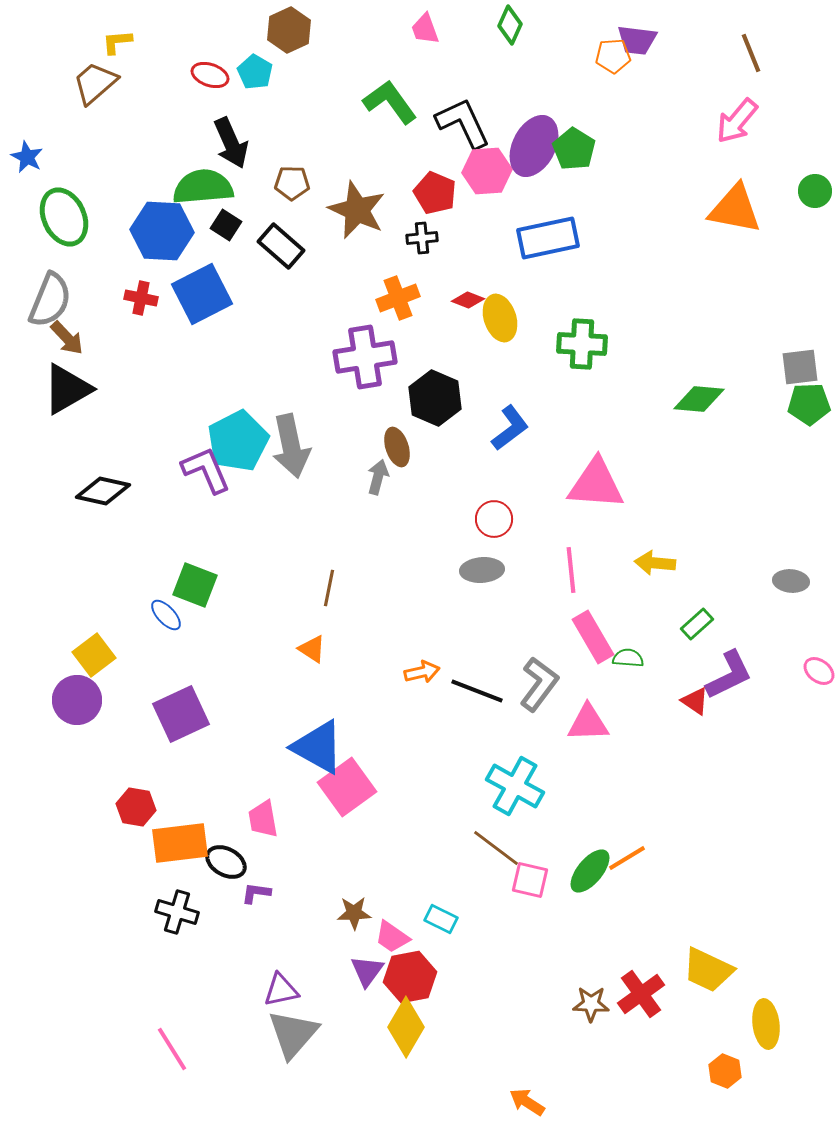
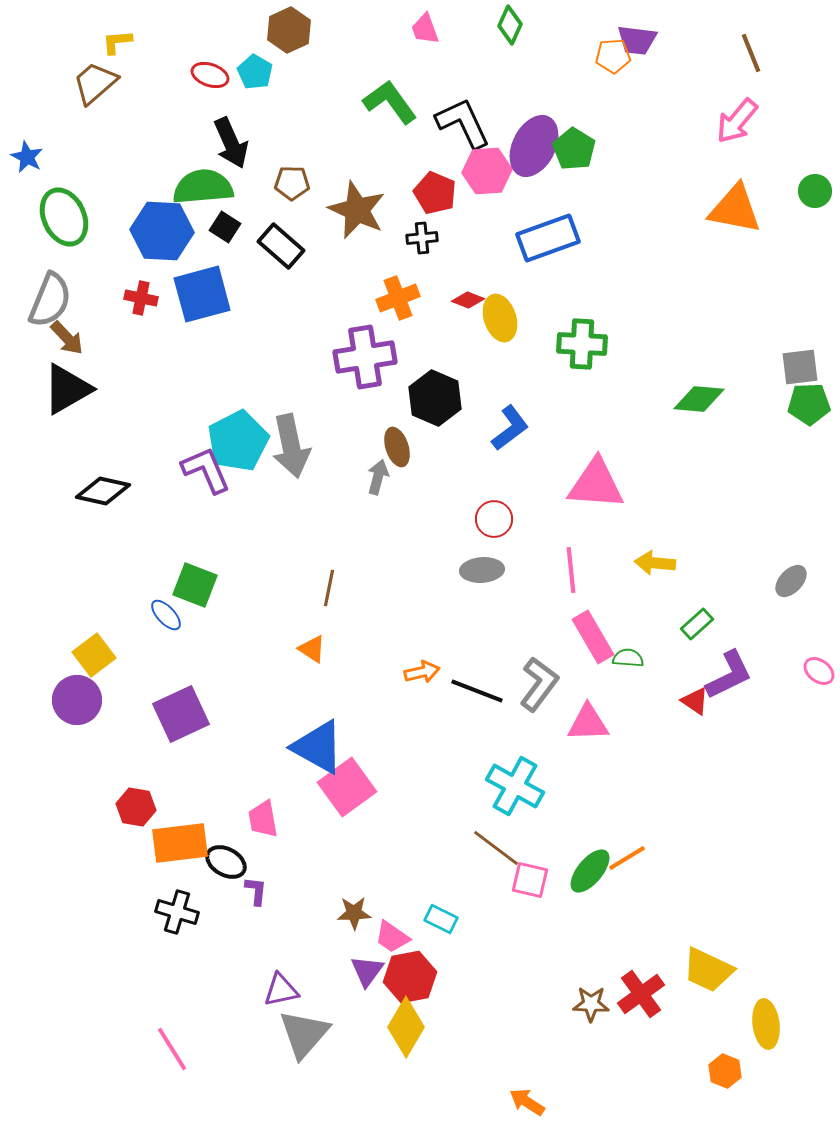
black square at (226, 225): moved 1 px left, 2 px down
blue rectangle at (548, 238): rotated 8 degrees counterclockwise
blue square at (202, 294): rotated 12 degrees clockwise
gray ellipse at (791, 581): rotated 52 degrees counterclockwise
purple L-shape at (256, 893): moved 2 px up; rotated 88 degrees clockwise
gray triangle at (293, 1034): moved 11 px right
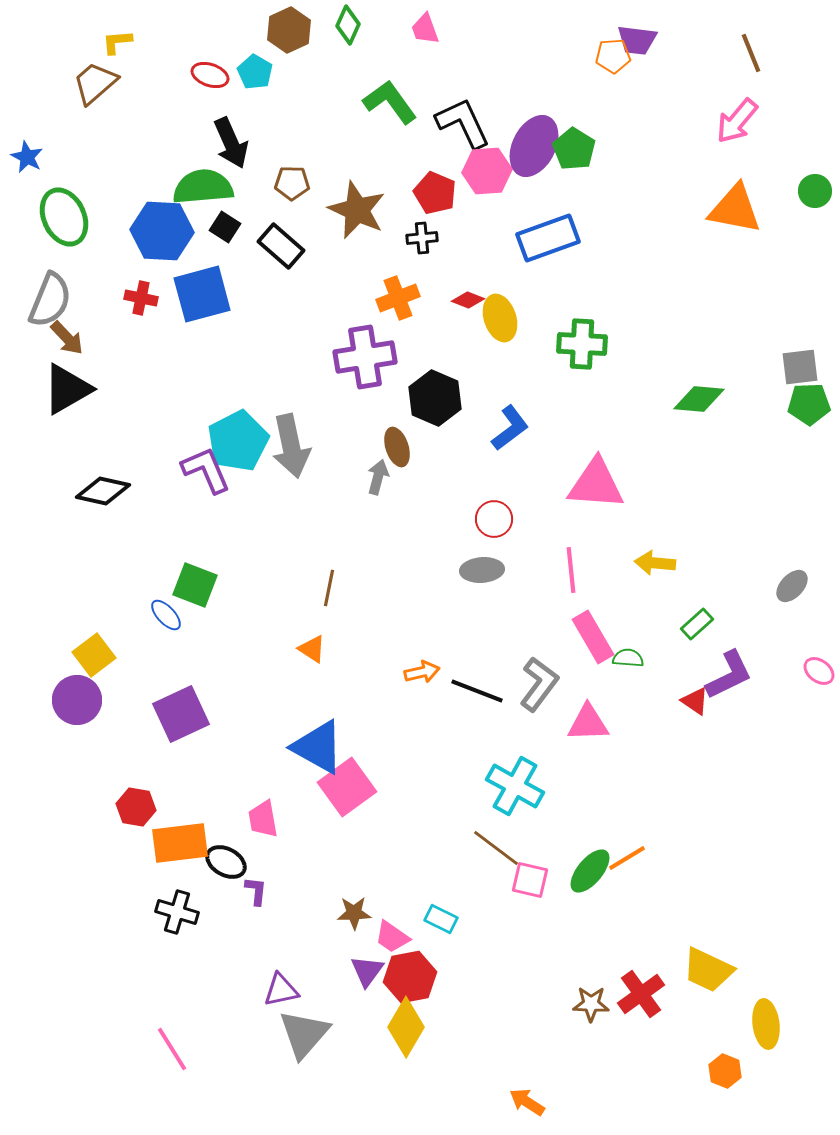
green diamond at (510, 25): moved 162 px left
gray ellipse at (791, 581): moved 1 px right, 5 px down
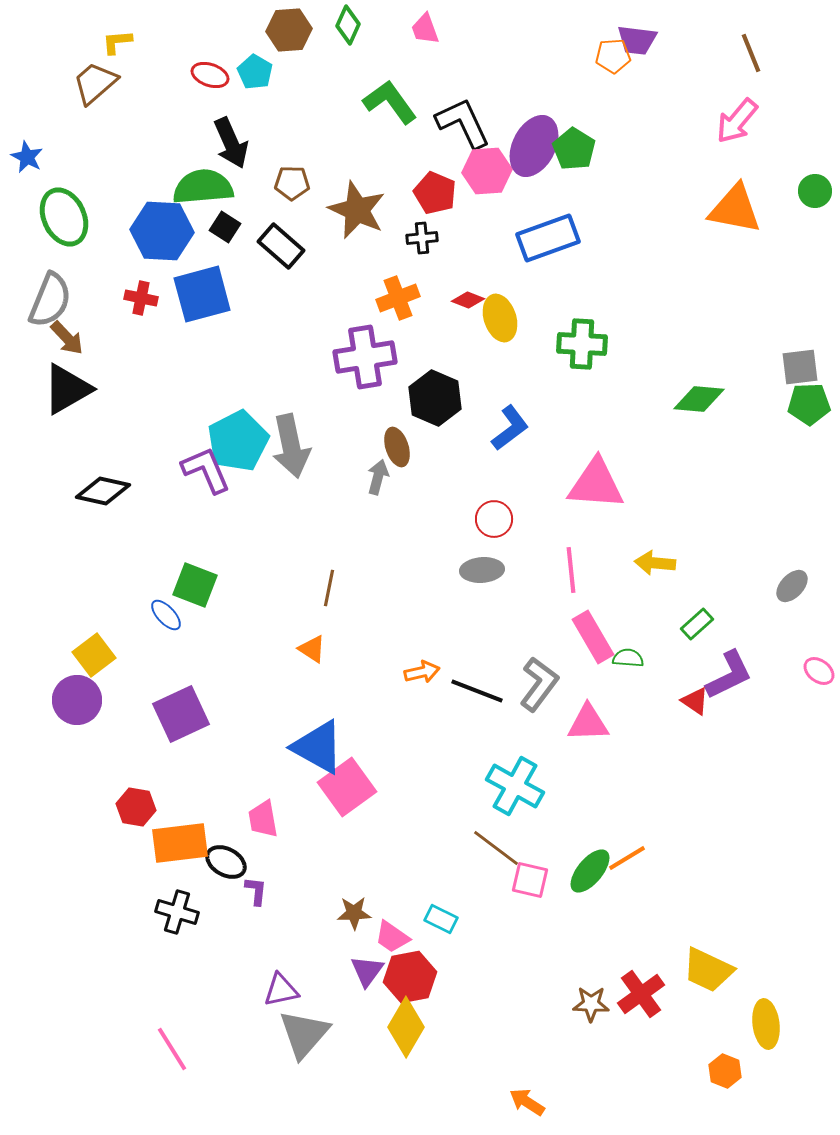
brown hexagon at (289, 30): rotated 21 degrees clockwise
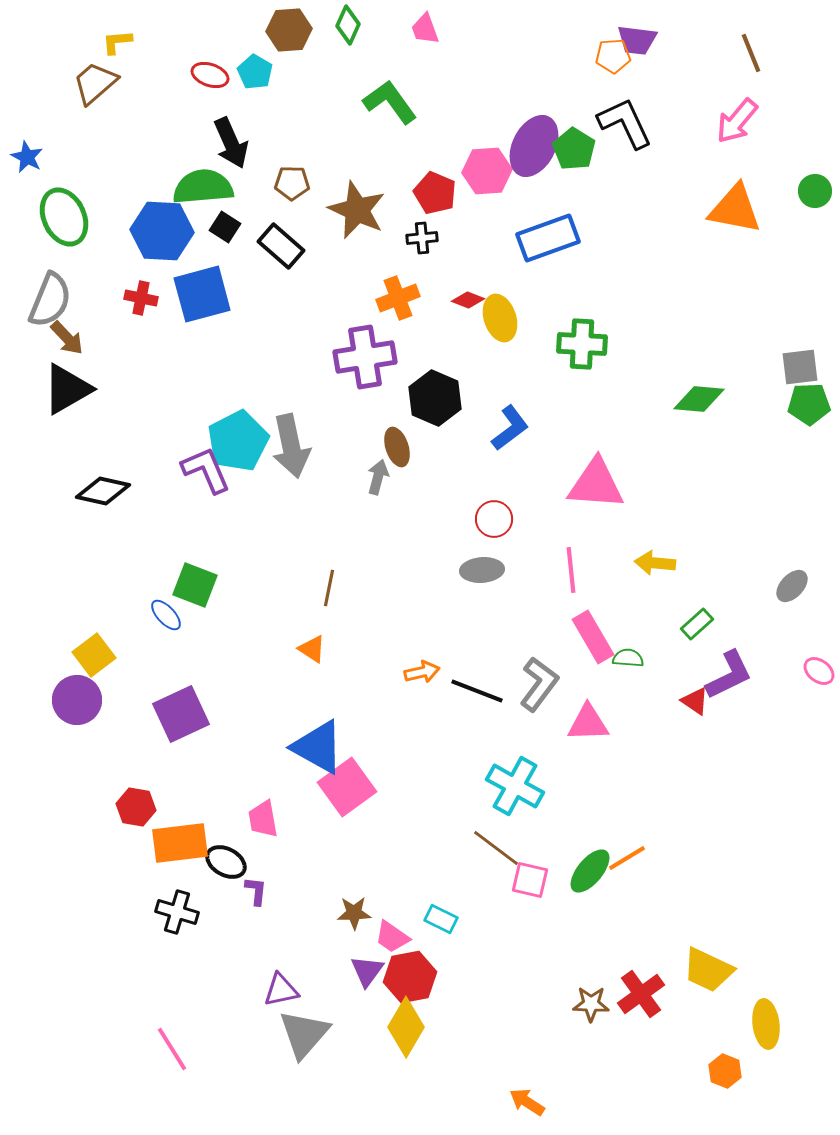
black L-shape at (463, 123): moved 162 px right
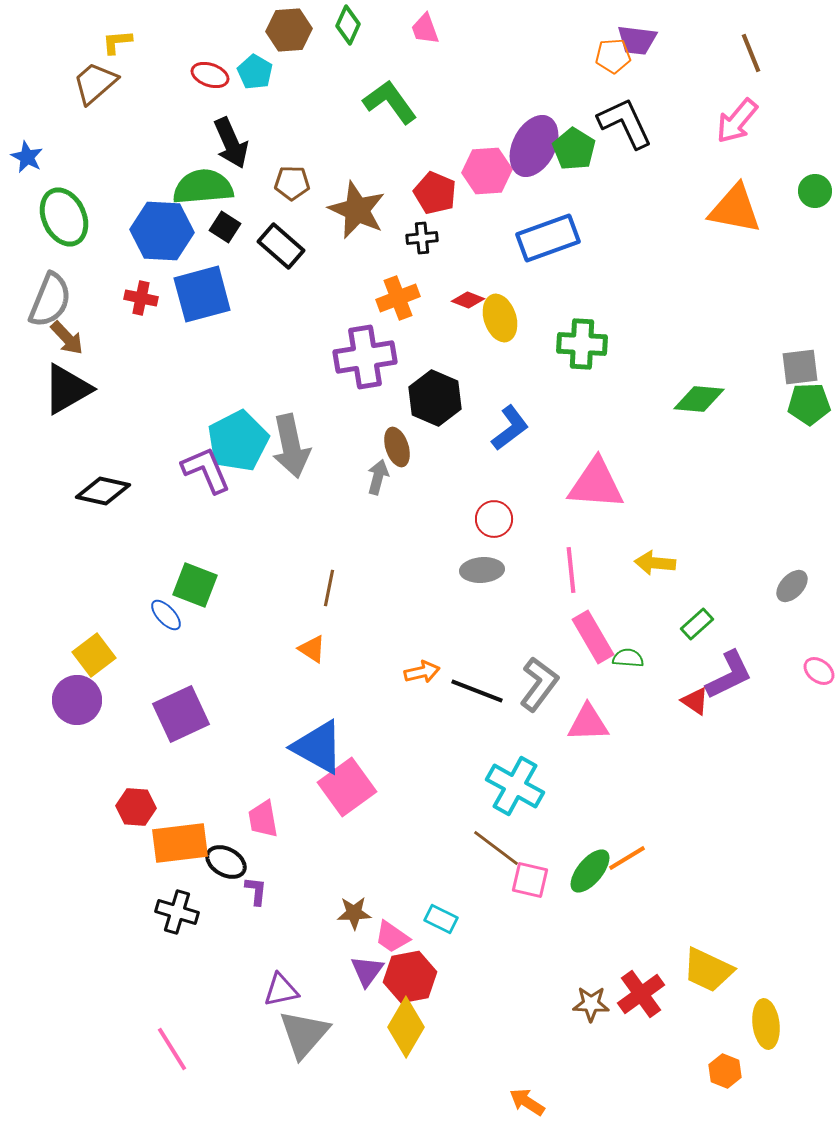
red hexagon at (136, 807): rotated 6 degrees counterclockwise
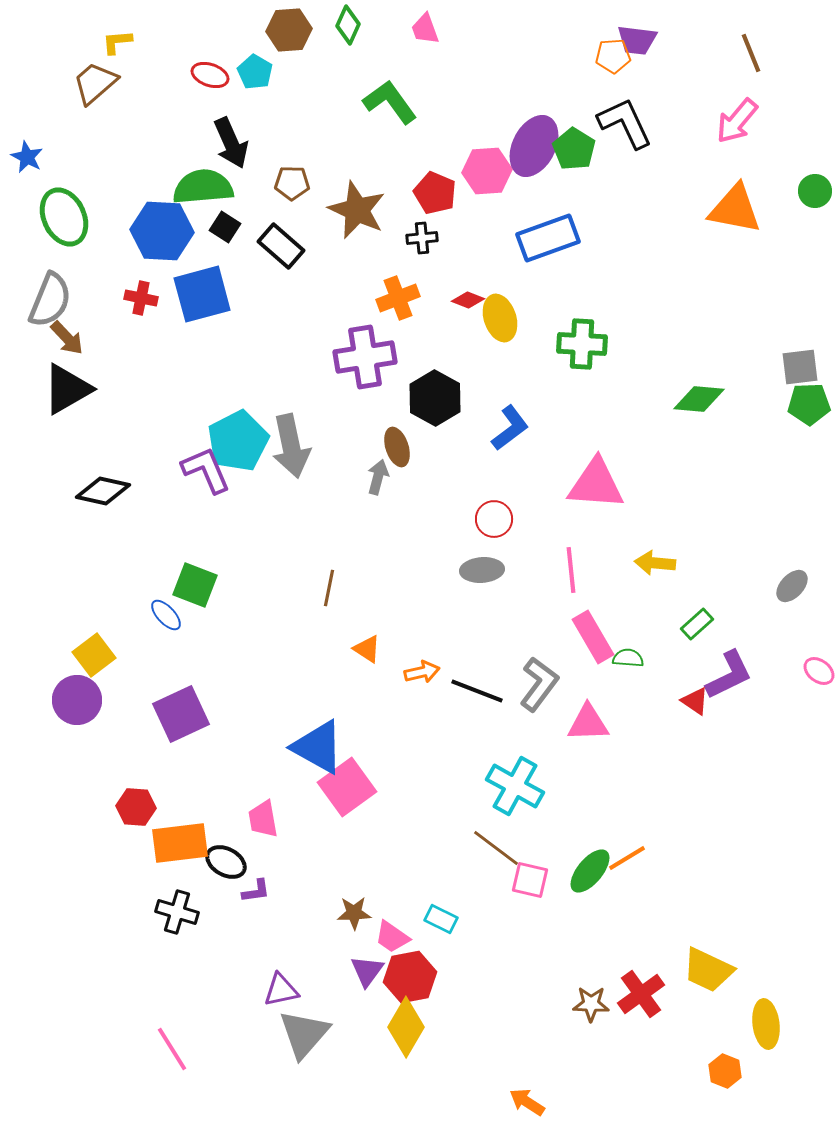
black hexagon at (435, 398): rotated 6 degrees clockwise
orange triangle at (312, 649): moved 55 px right
purple L-shape at (256, 891): rotated 76 degrees clockwise
